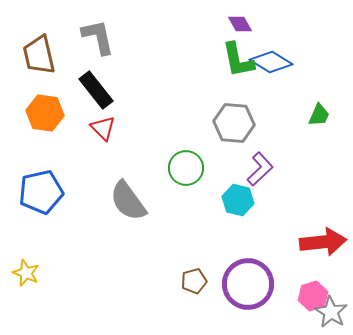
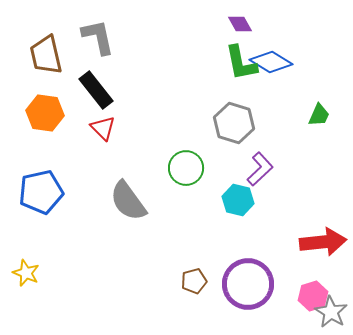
brown trapezoid: moved 7 px right
green L-shape: moved 3 px right, 3 px down
gray hexagon: rotated 12 degrees clockwise
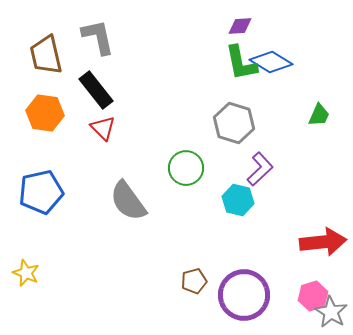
purple diamond: moved 2 px down; rotated 65 degrees counterclockwise
purple circle: moved 4 px left, 11 px down
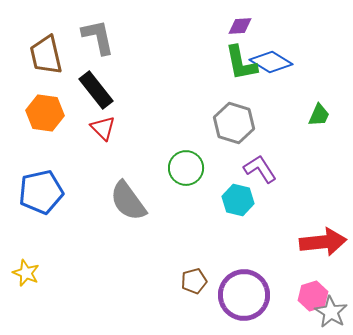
purple L-shape: rotated 80 degrees counterclockwise
